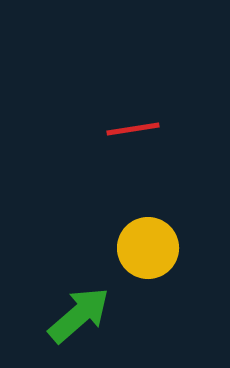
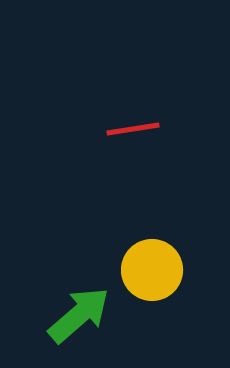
yellow circle: moved 4 px right, 22 px down
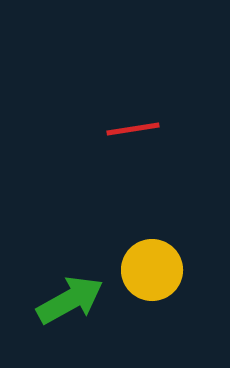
green arrow: moved 9 px left, 15 px up; rotated 12 degrees clockwise
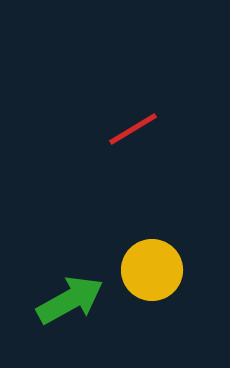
red line: rotated 22 degrees counterclockwise
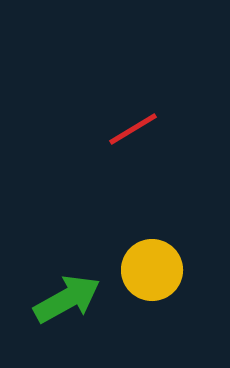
green arrow: moved 3 px left, 1 px up
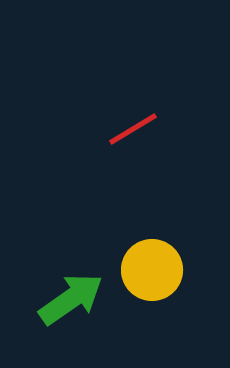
green arrow: moved 4 px right; rotated 6 degrees counterclockwise
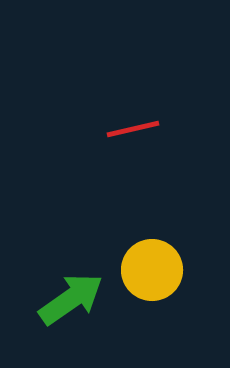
red line: rotated 18 degrees clockwise
